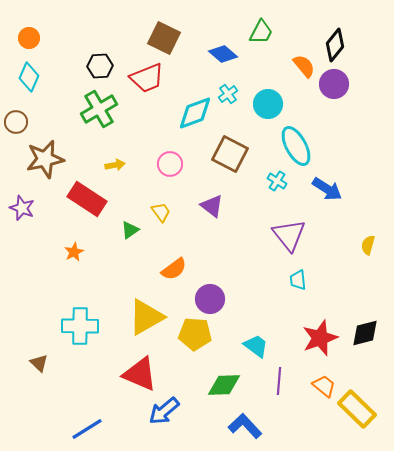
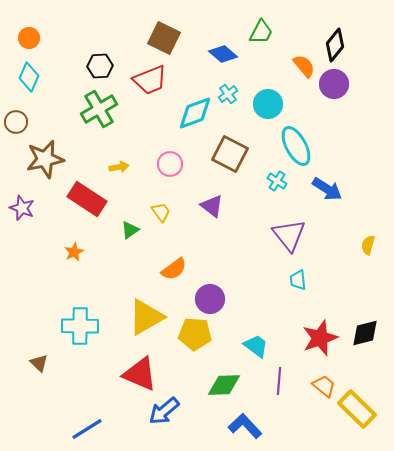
red trapezoid at (147, 78): moved 3 px right, 2 px down
yellow arrow at (115, 165): moved 4 px right, 2 px down
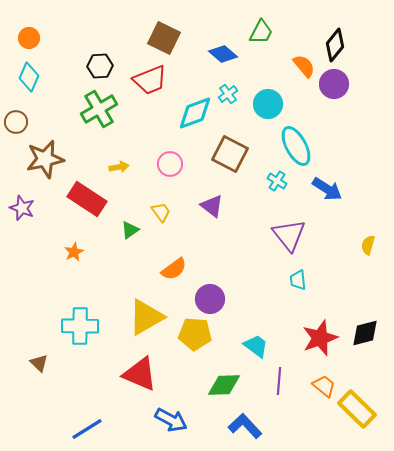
blue arrow at (164, 411): moved 7 px right, 9 px down; rotated 112 degrees counterclockwise
